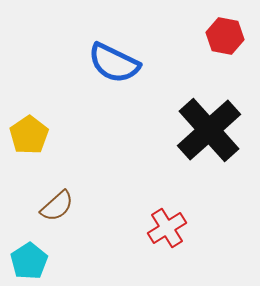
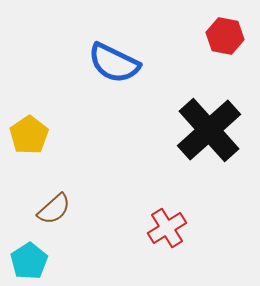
brown semicircle: moved 3 px left, 3 px down
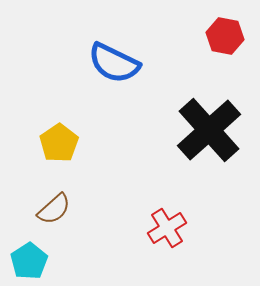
yellow pentagon: moved 30 px right, 8 px down
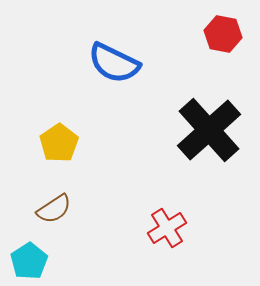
red hexagon: moved 2 px left, 2 px up
brown semicircle: rotated 9 degrees clockwise
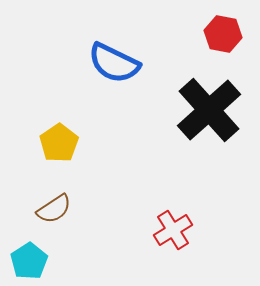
black cross: moved 20 px up
red cross: moved 6 px right, 2 px down
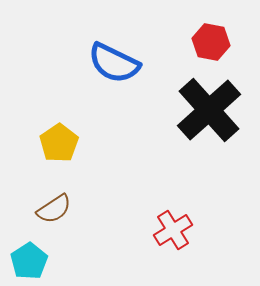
red hexagon: moved 12 px left, 8 px down
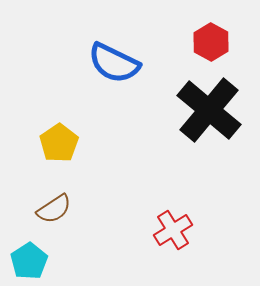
red hexagon: rotated 18 degrees clockwise
black cross: rotated 8 degrees counterclockwise
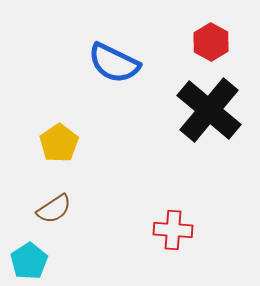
red cross: rotated 36 degrees clockwise
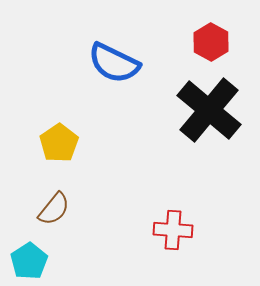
brown semicircle: rotated 18 degrees counterclockwise
